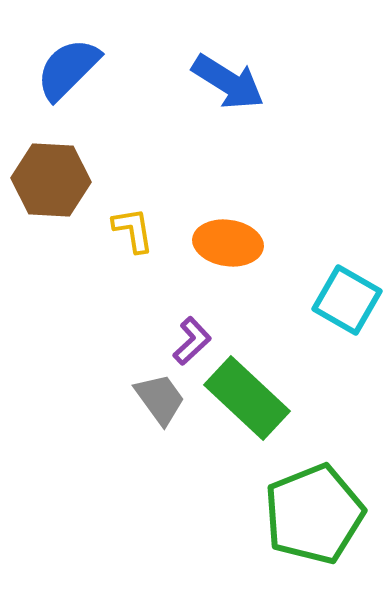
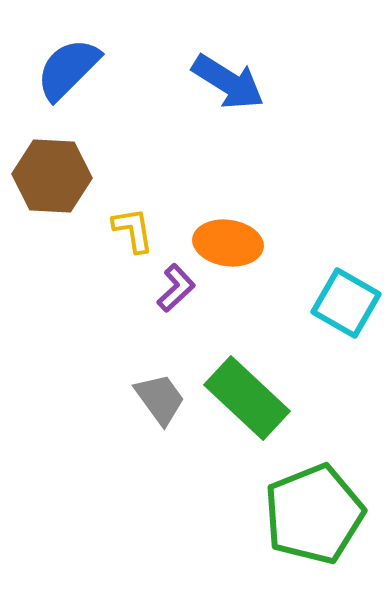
brown hexagon: moved 1 px right, 4 px up
cyan square: moved 1 px left, 3 px down
purple L-shape: moved 16 px left, 53 px up
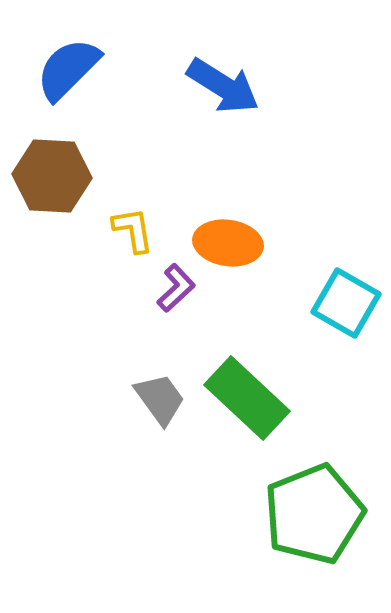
blue arrow: moved 5 px left, 4 px down
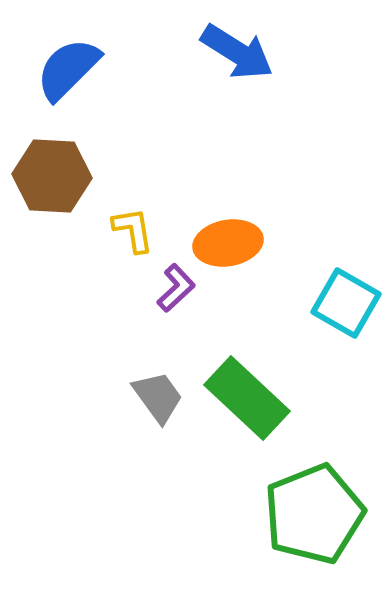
blue arrow: moved 14 px right, 34 px up
orange ellipse: rotated 18 degrees counterclockwise
gray trapezoid: moved 2 px left, 2 px up
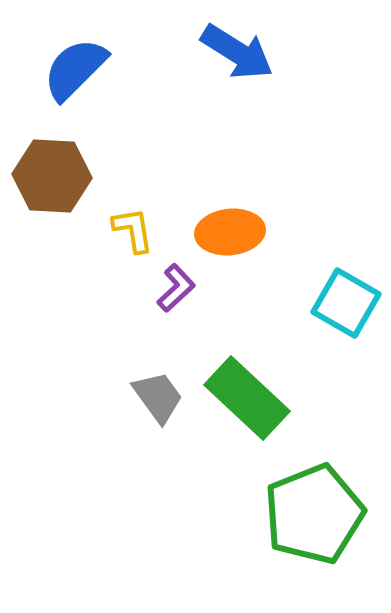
blue semicircle: moved 7 px right
orange ellipse: moved 2 px right, 11 px up; rotated 4 degrees clockwise
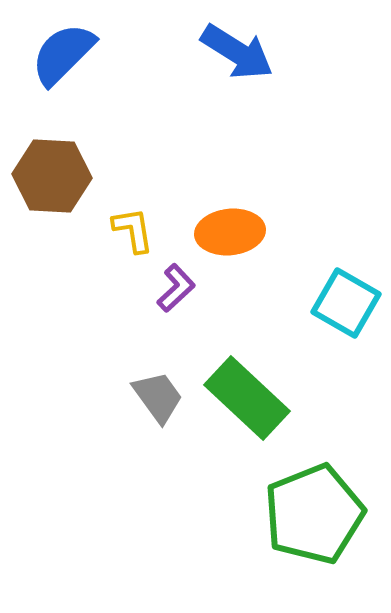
blue semicircle: moved 12 px left, 15 px up
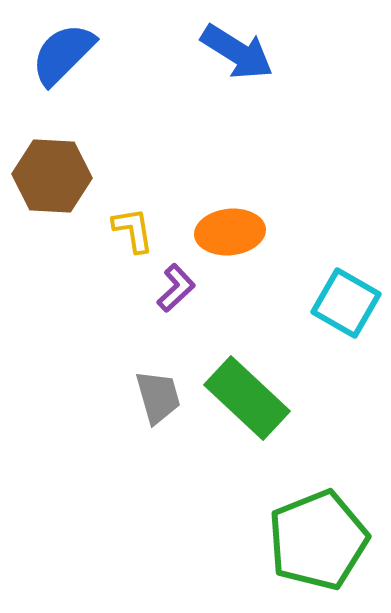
gray trapezoid: rotated 20 degrees clockwise
green pentagon: moved 4 px right, 26 px down
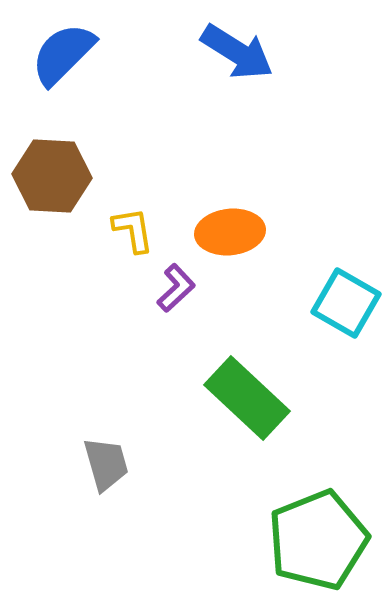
gray trapezoid: moved 52 px left, 67 px down
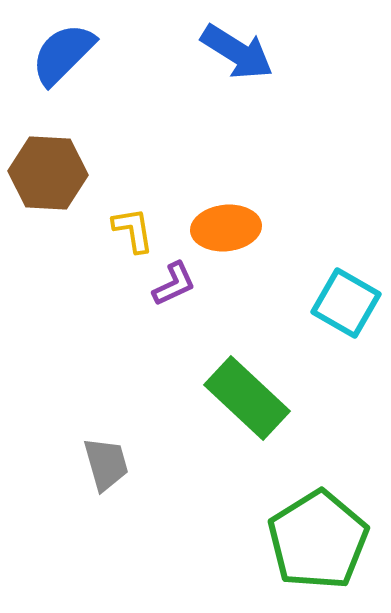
brown hexagon: moved 4 px left, 3 px up
orange ellipse: moved 4 px left, 4 px up
purple L-shape: moved 2 px left, 4 px up; rotated 18 degrees clockwise
green pentagon: rotated 10 degrees counterclockwise
